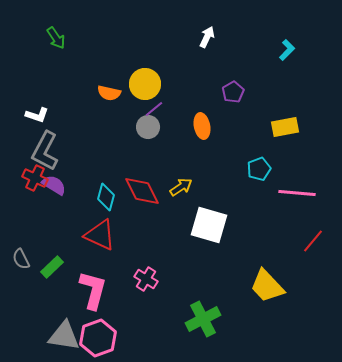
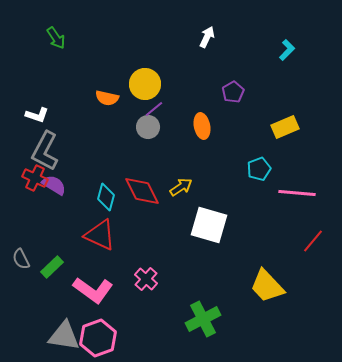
orange semicircle: moved 2 px left, 5 px down
yellow rectangle: rotated 12 degrees counterclockwise
pink cross: rotated 10 degrees clockwise
pink L-shape: rotated 111 degrees clockwise
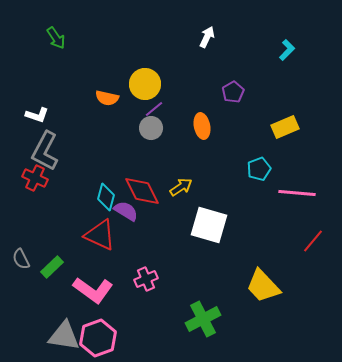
gray circle: moved 3 px right, 1 px down
purple semicircle: moved 72 px right, 26 px down
pink cross: rotated 25 degrees clockwise
yellow trapezoid: moved 4 px left
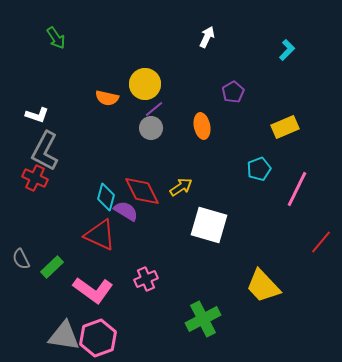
pink line: moved 4 px up; rotated 69 degrees counterclockwise
red line: moved 8 px right, 1 px down
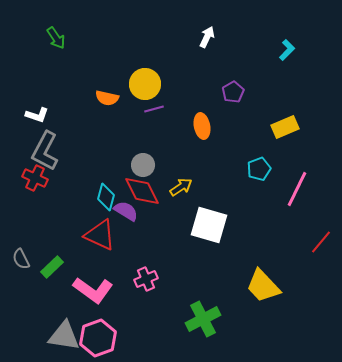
purple line: rotated 24 degrees clockwise
gray circle: moved 8 px left, 37 px down
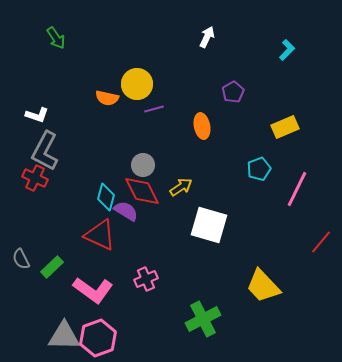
yellow circle: moved 8 px left
gray triangle: rotated 8 degrees counterclockwise
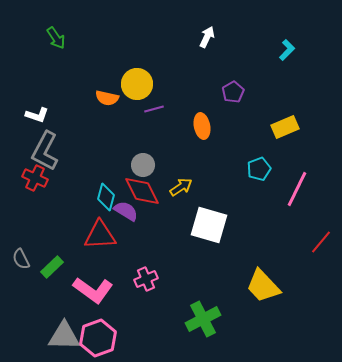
red triangle: rotated 28 degrees counterclockwise
